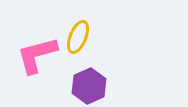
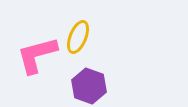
purple hexagon: rotated 16 degrees counterclockwise
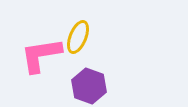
pink L-shape: moved 4 px right; rotated 6 degrees clockwise
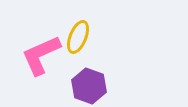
pink L-shape: rotated 15 degrees counterclockwise
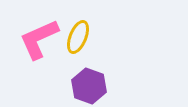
pink L-shape: moved 2 px left, 16 px up
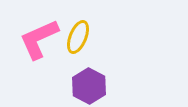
purple hexagon: rotated 8 degrees clockwise
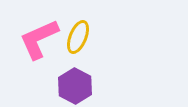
purple hexagon: moved 14 px left
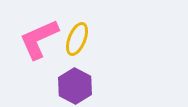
yellow ellipse: moved 1 px left, 2 px down
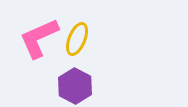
pink L-shape: moved 1 px up
